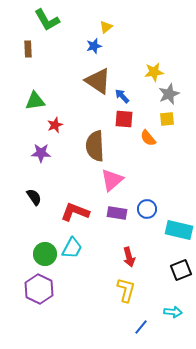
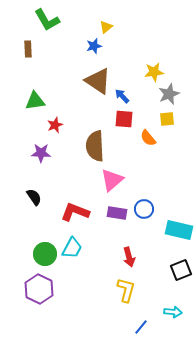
blue circle: moved 3 px left
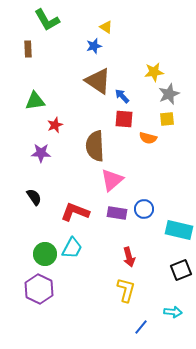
yellow triangle: rotated 48 degrees counterclockwise
orange semicircle: rotated 36 degrees counterclockwise
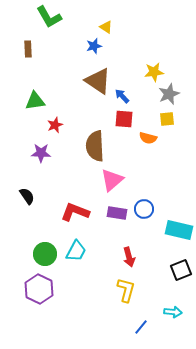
green L-shape: moved 2 px right, 3 px up
black semicircle: moved 7 px left, 1 px up
cyan trapezoid: moved 4 px right, 3 px down
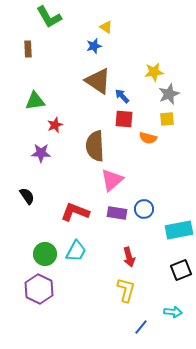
cyan rectangle: rotated 24 degrees counterclockwise
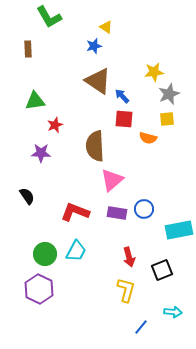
black square: moved 19 px left
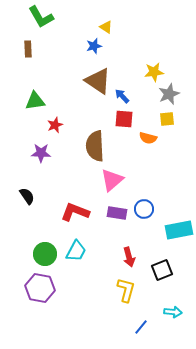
green L-shape: moved 8 px left
purple hexagon: moved 1 px right, 1 px up; rotated 16 degrees counterclockwise
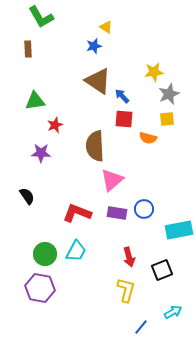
red L-shape: moved 2 px right, 1 px down
cyan arrow: rotated 36 degrees counterclockwise
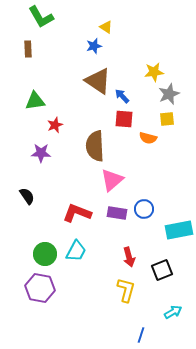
blue line: moved 8 px down; rotated 21 degrees counterclockwise
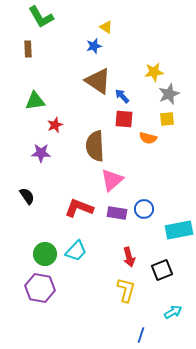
red L-shape: moved 2 px right, 5 px up
cyan trapezoid: rotated 15 degrees clockwise
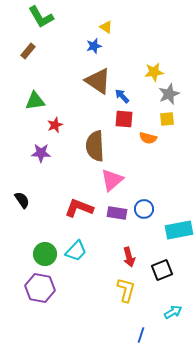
brown rectangle: moved 2 px down; rotated 42 degrees clockwise
black semicircle: moved 5 px left, 4 px down
